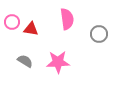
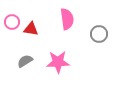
gray semicircle: rotated 63 degrees counterclockwise
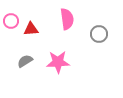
pink circle: moved 1 px left, 1 px up
red triangle: rotated 14 degrees counterclockwise
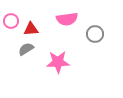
pink semicircle: rotated 90 degrees clockwise
gray circle: moved 4 px left
gray semicircle: moved 1 px right, 12 px up
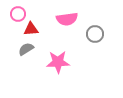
pink circle: moved 7 px right, 7 px up
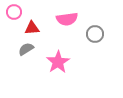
pink circle: moved 4 px left, 2 px up
red triangle: moved 1 px right, 1 px up
pink star: rotated 30 degrees counterclockwise
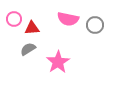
pink circle: moved 7 px down
pink semicircle: moved 1 px right; rotated 20 degrees clockwise
gray circle: moved 9 px up
gray semicircle: moved 2 px right
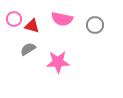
pink semicircle: moved 6 px left
red triangle: moved 2 px up; rotated 21 degrees clockwise
pink star: rotated 30 degrees clockwise
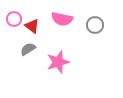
red triangle: rotated 21 degrees clockwise
pink star: rotated 15 degrees counterclockwise
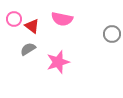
gray circle: moved 17 px right, 9 px down
